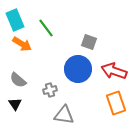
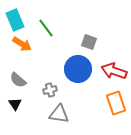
gray triangle: moved 5 px left, 1 px up
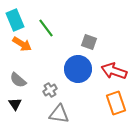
gray cross: rotated 16 degrees counterclockwise
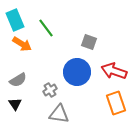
blue circle: moved 1 px left, 3 px down
gray semicircle: rotated 72 degrees counterclockwise
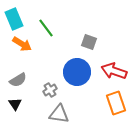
cyan rectangle: moved 1 px left, 1 px up
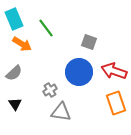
blue circle: moved 2 px right
gray semicircle: moved 4 px left, 7 px up; rotated 12 degrees counterclockwise
gray triangle: moved 2 px right, 2 px up
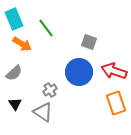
gray triangle: moved 18 px left; rotated 25 degrees clockwise
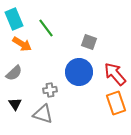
red arrow: moved 1 px right, 3 px down; rotated 30 degrees clockwise
gray cross: rotated 24 degrees clockwise
gray triangle: moved 2 px down; rotated 15 degrees counterclockwise
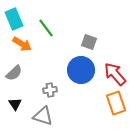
blue circle: moved 2 px right, 2 px up
gray triangle: moved 2 px down
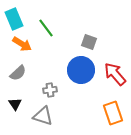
gray semicircle: moved 4 px right
orange rectangle: moved 3 px left, 10 px down
